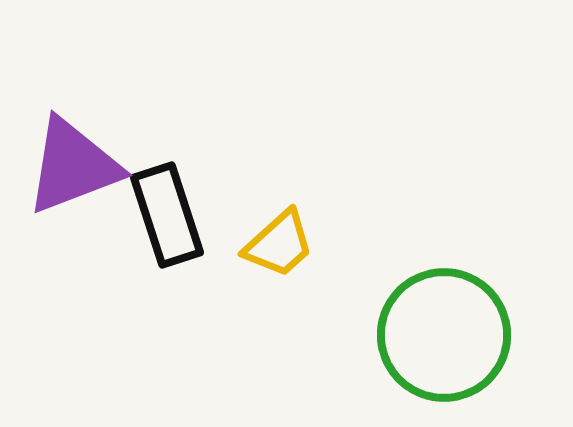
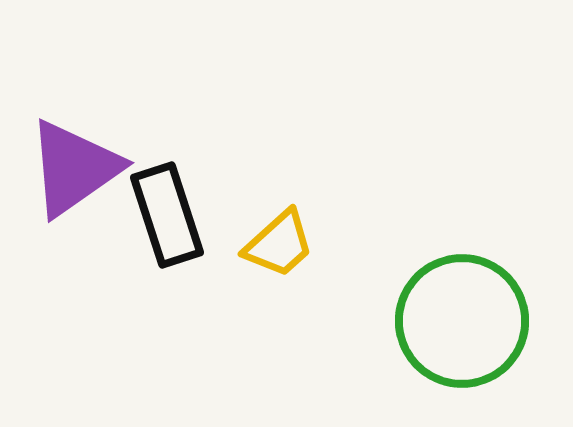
purple triangle: moved 1 px right, 2 px down; rotated 14 degrees counterclockwise
green circle: moved 18 px right, 14 px up
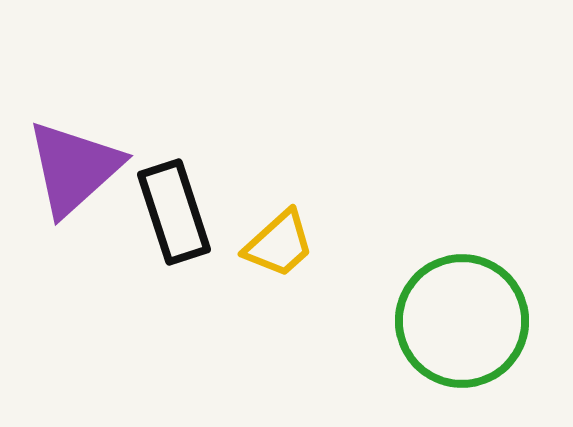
purple triangle: rotated 7 degrees counterclockwise
black rectangle: moved 7 px right, 3 px up
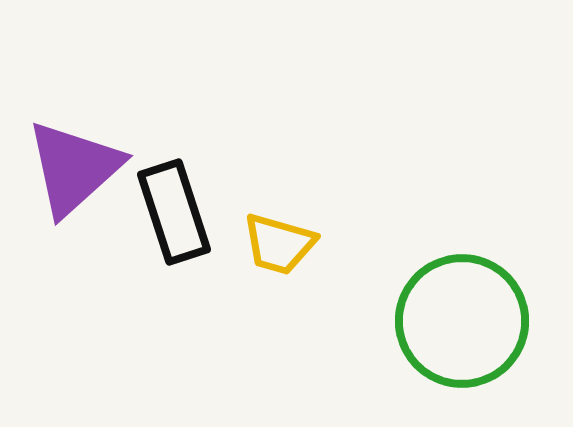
yellow trapezoid: rotated 58 degrees clockwise
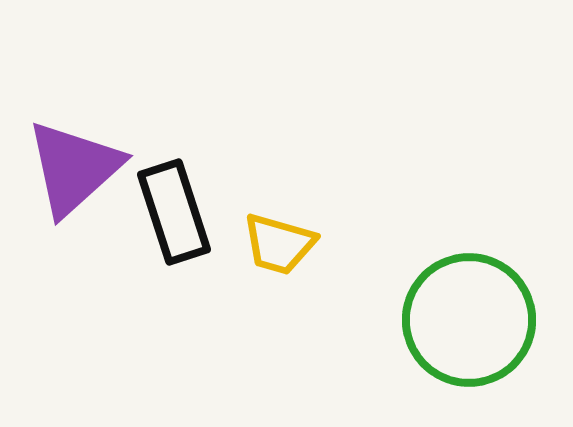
green circle: moved 7 px right, 1 px up
